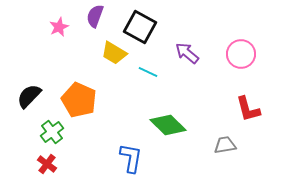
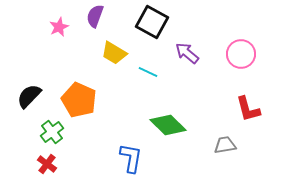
black square: moved 12 px right, 5 px up
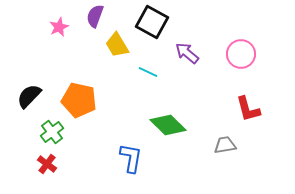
yellow trapezoid: moved 3 px right, 8 px up; rotated 28 degrees clockwise
orange pentagon: rotated 12 degrees counterclockwise
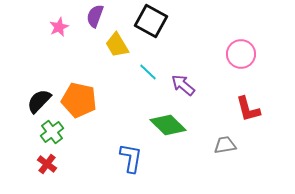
black square: moved 1 px left, 1 px up
purple arrow: moved 4 px left, 32 px down
cyan line: rotated 18 degrees clockwise
black semicircle: moved 10 px right, 5 px down
